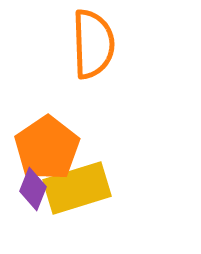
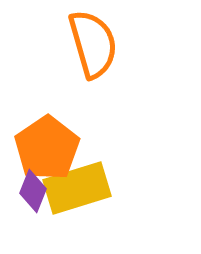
orange semicircle: rotated 14 degrees counterclockwise
purple diamond: moved 2 px down
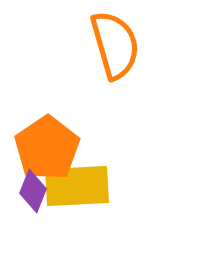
orange semicircle: moved 22 px right, 1 px down
yellow rectangle: moved 2 px up; rotated 14 degrees clockwise
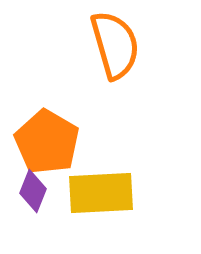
orange pentagon: moved 6 px up; rotated 8 degrees counterclockwise
yellow rectangle: moved 24 px right, 7 px down
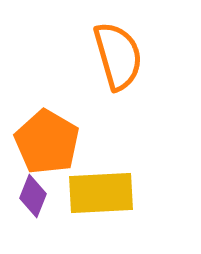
orange semicircle: moved 3 px right, 11 px down
purple diamond: moved 5 px down
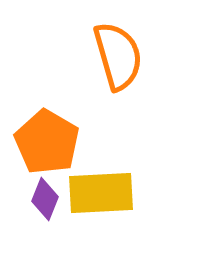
purple diamond: moved 12 px right, 3 px down
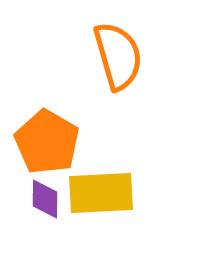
purple diamond: rotated 21 degrees counterclockwise
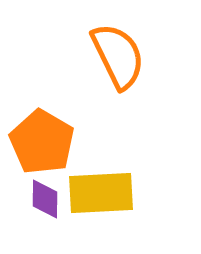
orange semicircle: rotated 10 degrees counterclockwise
orange pentagon: moved 5 px left
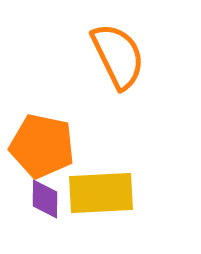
orange pentagon: moved 4 px down; rotated 18 degrees counterclockwise
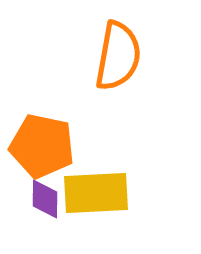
orange semicircle: rotated 36 degrees clockwise
yellow rectangle: moved 5 px left
